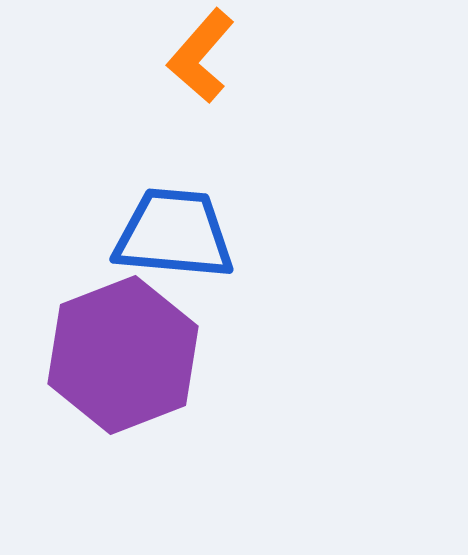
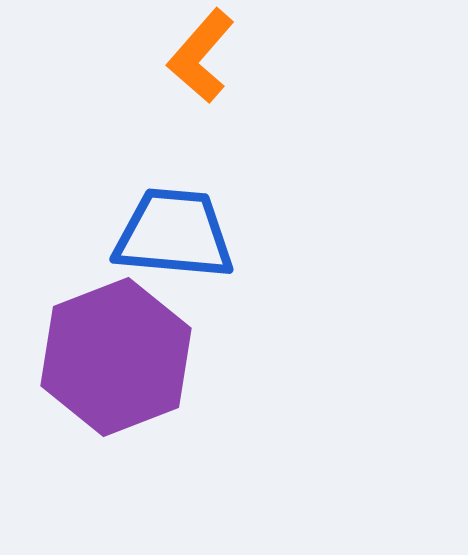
purple hexagon: moved 7 px left, 2 px down
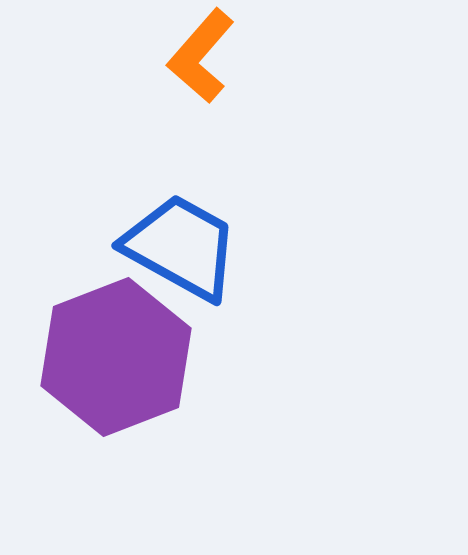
blue trapezoid: moved 7 px right, 13 px down; rotated 24 degrees clockwise
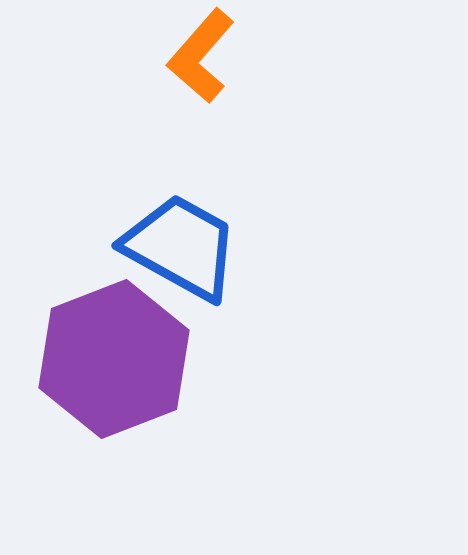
purple hexagon: moved 2 px left, 2 px down
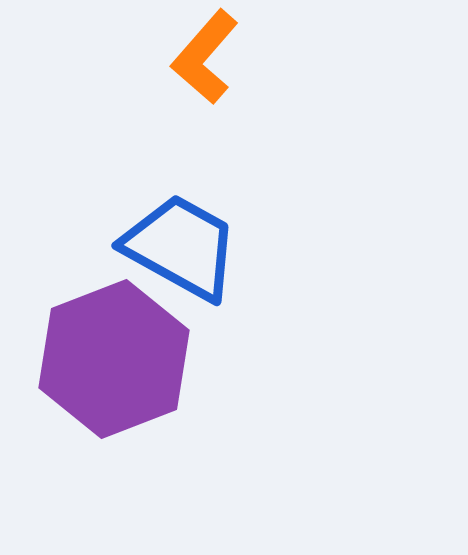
orange L-shape: moved 4 px right, 1 px down
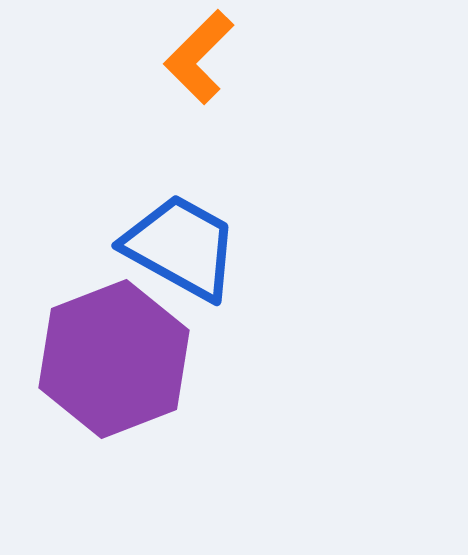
orange L-shape: moved 6 px left; rotated 4 degrees clockwise
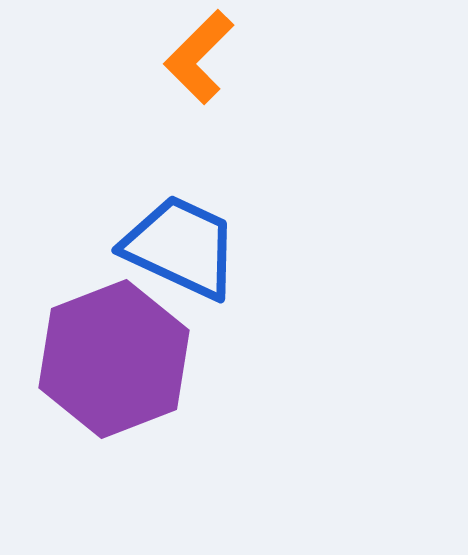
blue trapezoid: rotated 4 degrees counterclockwise
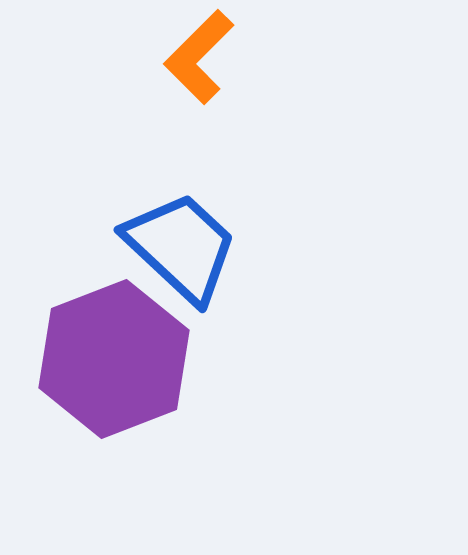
blue trapezoid: rotated 18 degrees clockwise
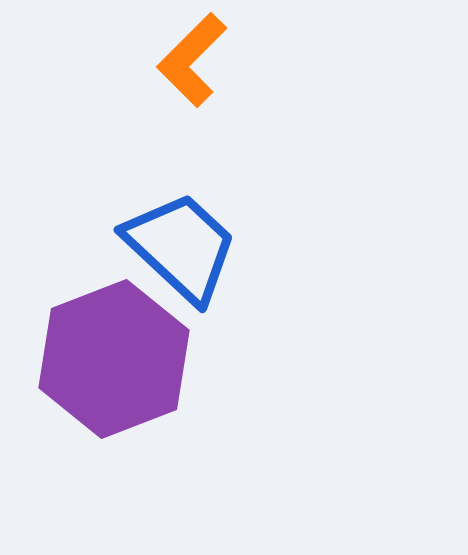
orange L-shape: moved 7 px left, 3 px down
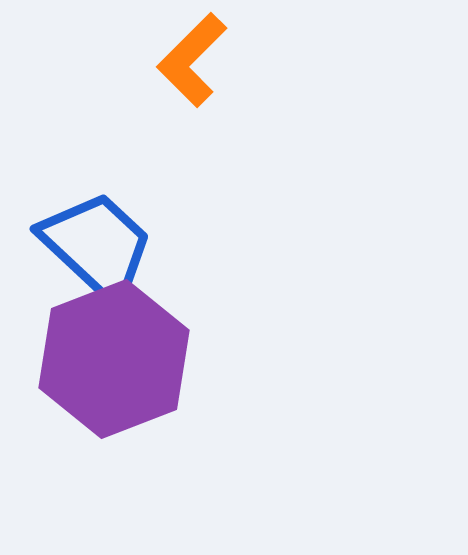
blue trapezoid: moved 84 px left, 1 px up
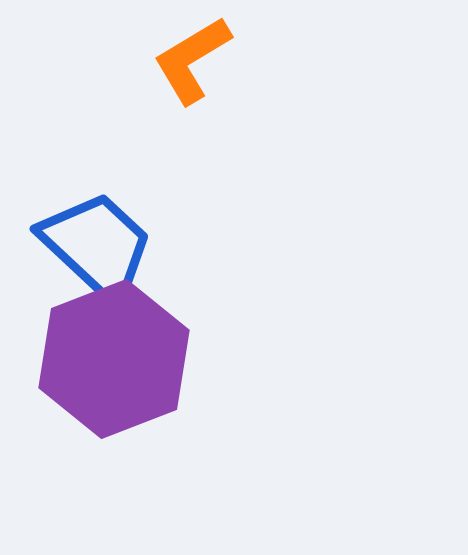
orange L-shape: rotated 14 degrees clockwise
